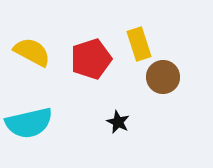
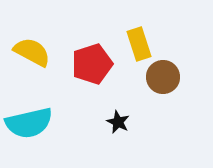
red pentagon: moved 1 px right, 5 px down
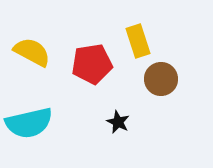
yellow rectangle: moved 1 px left, 3 px up
red pentagon: rotated 9 degrees clockwise
brown circle: moved 2 px left, 2 px down
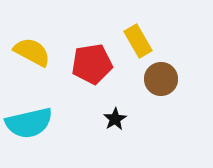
yellow rectangle: rotated 12 degrees counterclockwise
black star: moved 3 px left, 3 px up; rotated 15 degrees clockwise
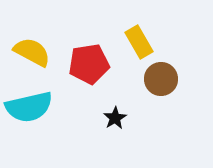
yellow rectangle: moved 1 px right, 1 px down
red pentagon: moved 3 px left
black star: moved 1 px up
cyan semicircle: moved 16 px up
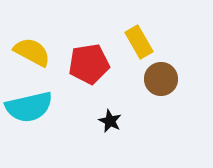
black star: moved 5 px left, 3 px down; rotated 15 degrees counterclockwise
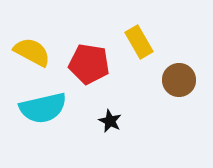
red pentagon: rotated 18 degrees clockwise
brown circle: moved 18 px right, 1 px down
cyan semicircle: moved 14 px right, 1 px down
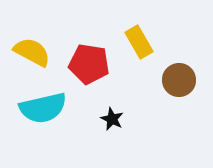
black star: moved 2 px right, 2 px up
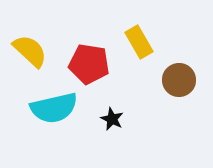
yellow semicircle: moved 2 px left, 1 px up; rotated 15 degrees clockwise
cyan semicircle: moved 11 px right
